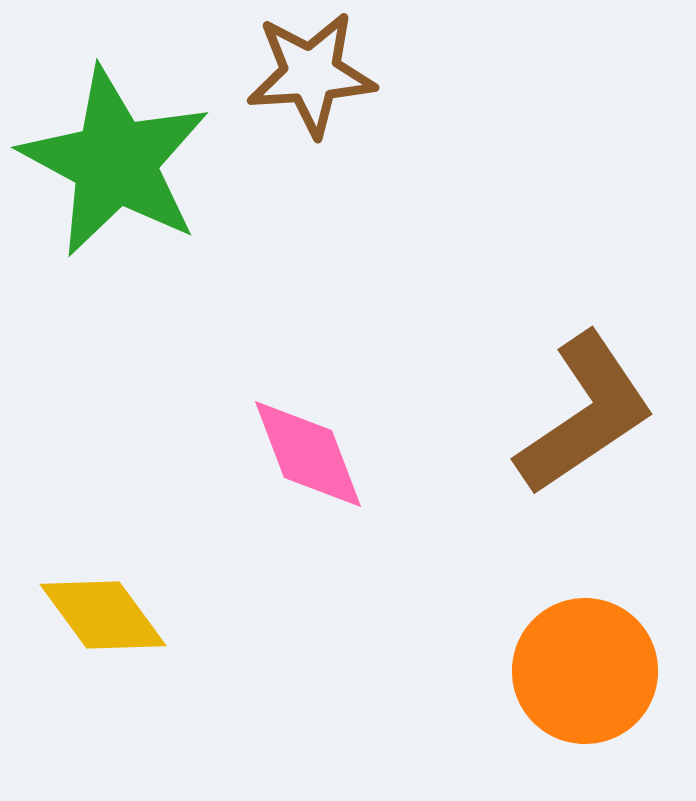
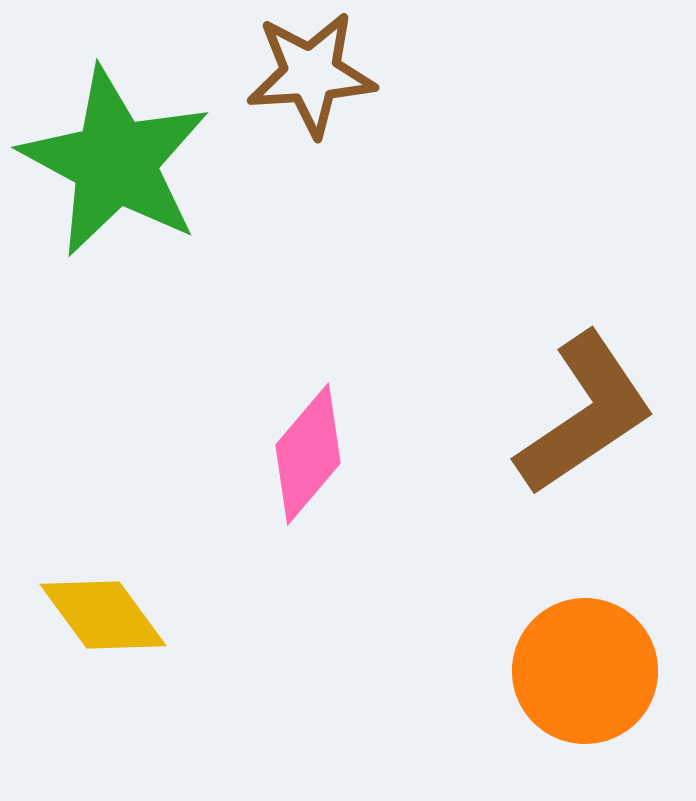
pink diamond: rotated 61 degrees clockwise
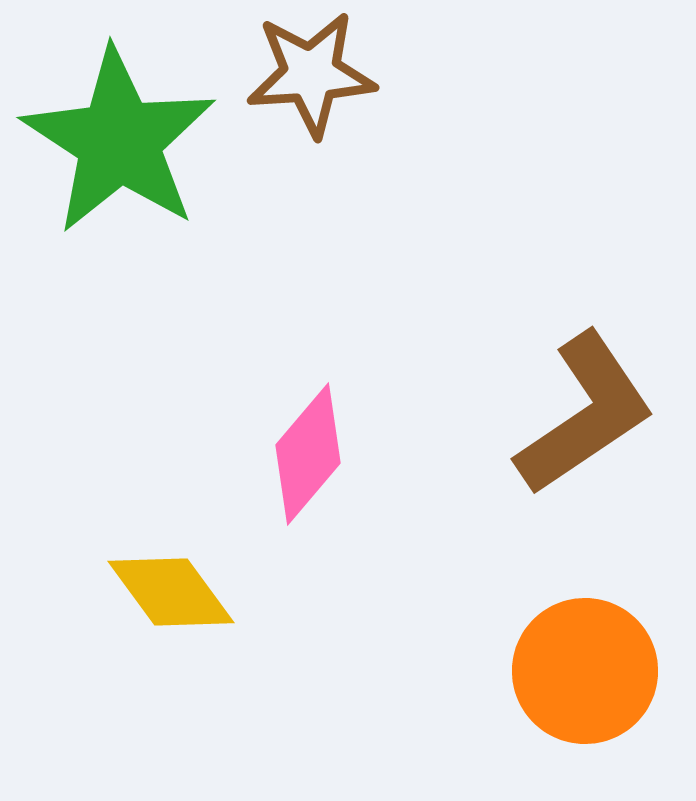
green star: moved 4 px right, 21 px up; rotated 5 degrees clockwise
yellow diamond: moved 68 px right, 23 px up
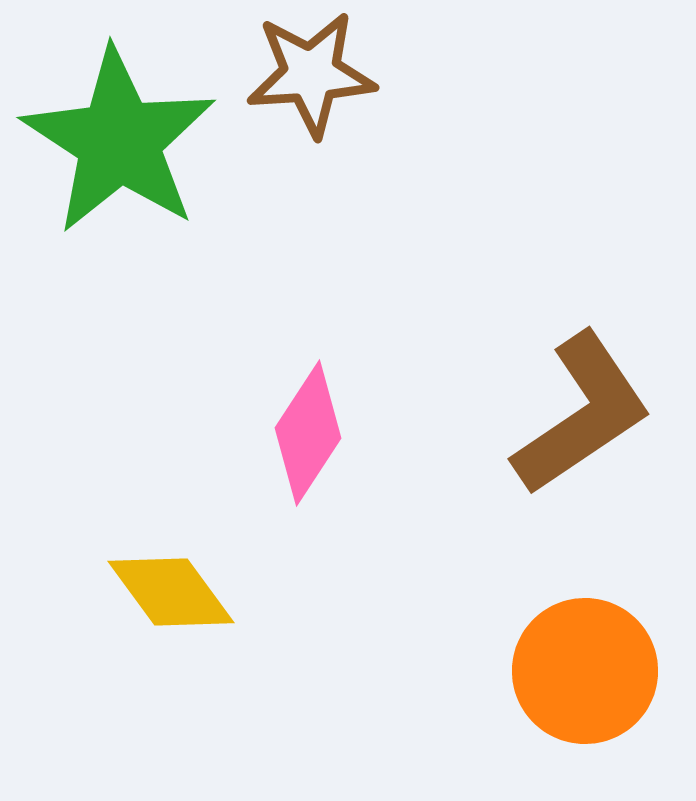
brown L-shape: moved 3 px left
pink diamond: moved 21 px up; rotated 7 degrees counterclockwise
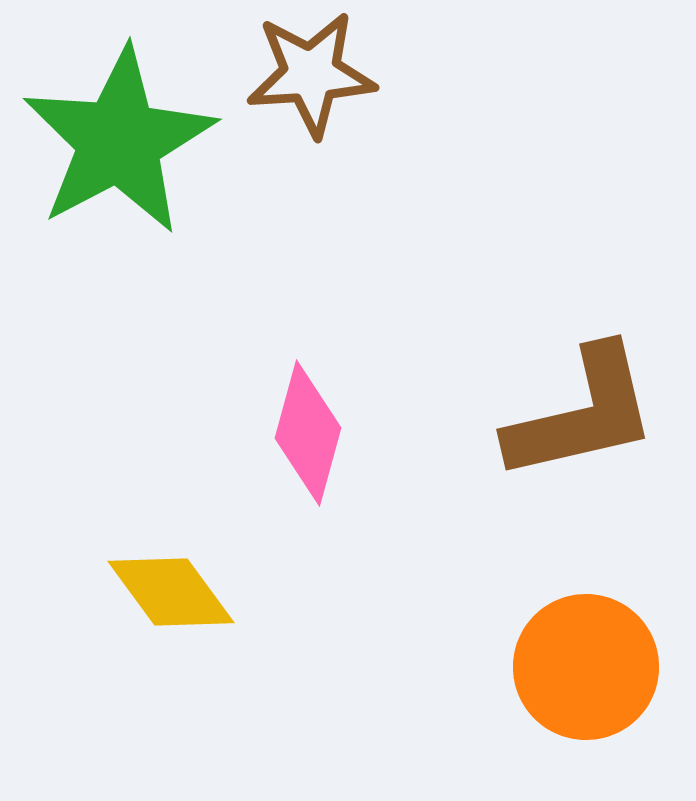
green star: rotated 11 degrees clockwise
brown L-shape: rotated 21 degrees clockwise
pink diamond: rotated 18 degrees counterclockwise
orange circle: moved 1 px right, 4 px up
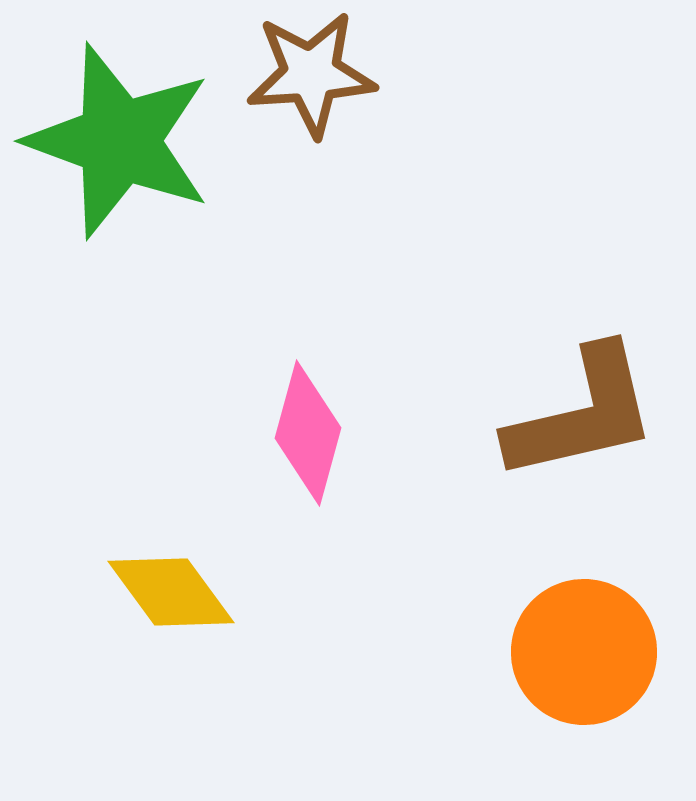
green star: rotated 24 degrees counterclockwise
orange circle: moved 2 px left, 15 px up
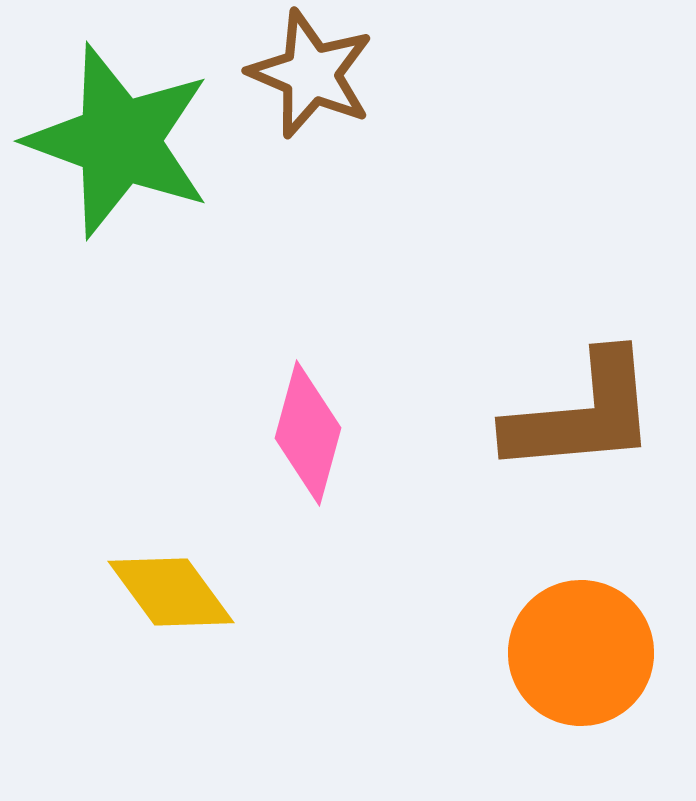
brown star: rotated 27 degrees clockwise
brown L-shape: rotated 8 degrees clockwise
orange circle: moved 3 px left, 1 px down
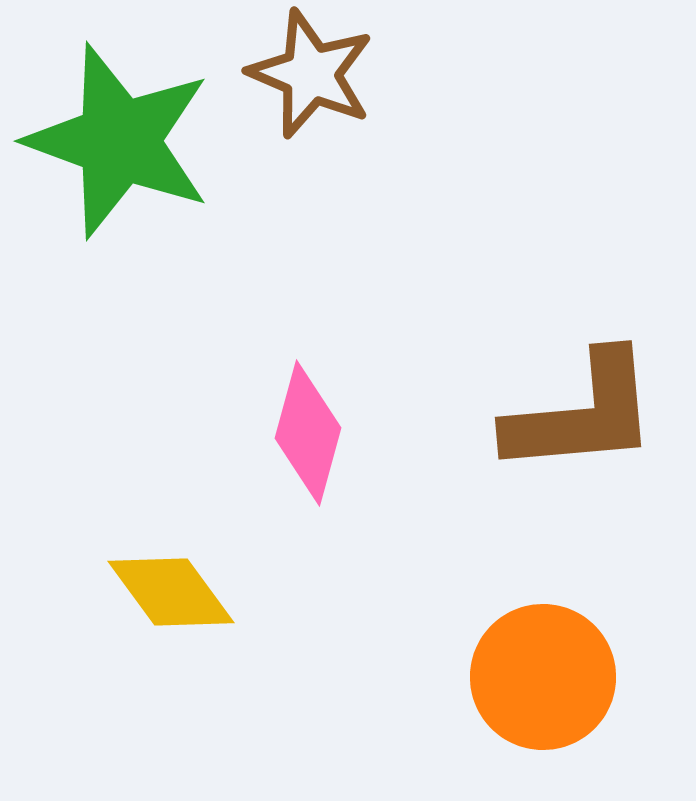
orange circle: moved 38 px left, 24 px down
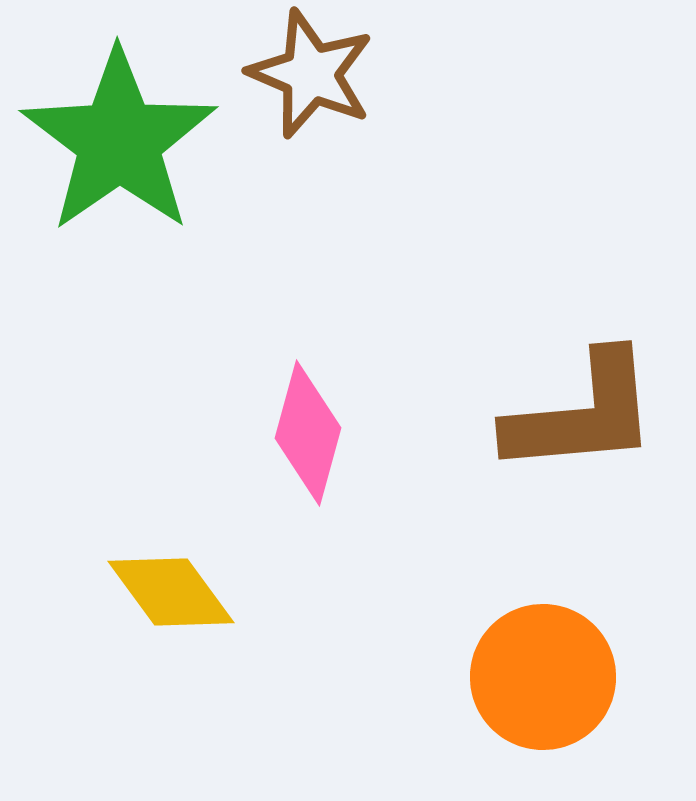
green star: rotated 17 degrees clockwise
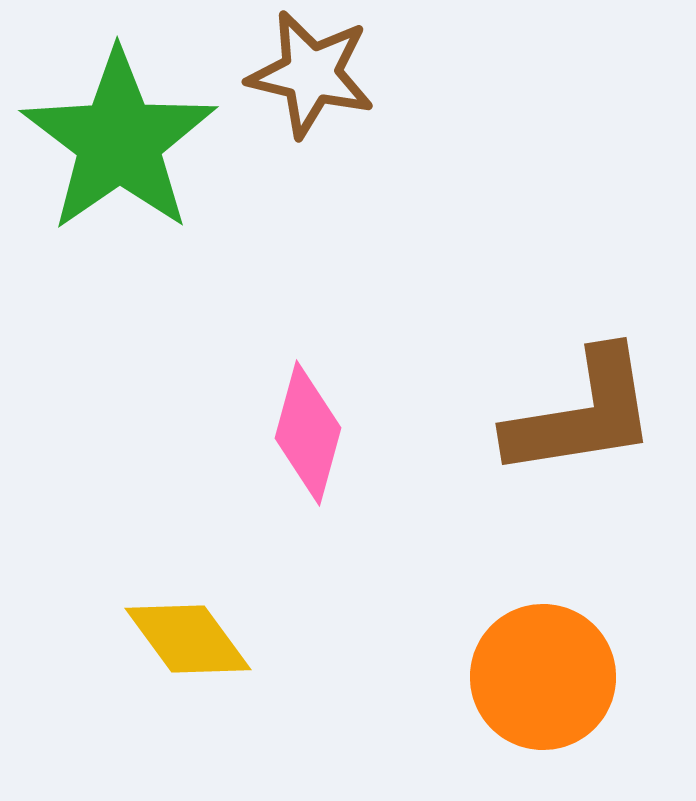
brown star: rotated 10 degrees counterclockwise
brown L-shape: rotated 4 degrees counterclockwise
yellow diamond: moved 17 px right, 47 px down
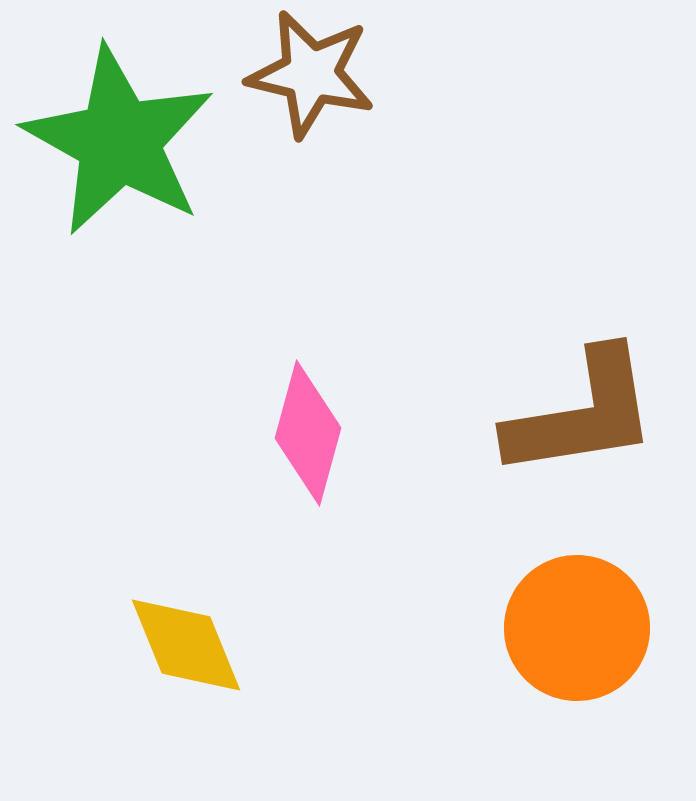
green star: rotated 8 degrees counterclockwise
yellow diamond: moved 2 px left, 6 px down; rotated 14 degrees clockwise
orange circle: moved 34 px right, 49 px up
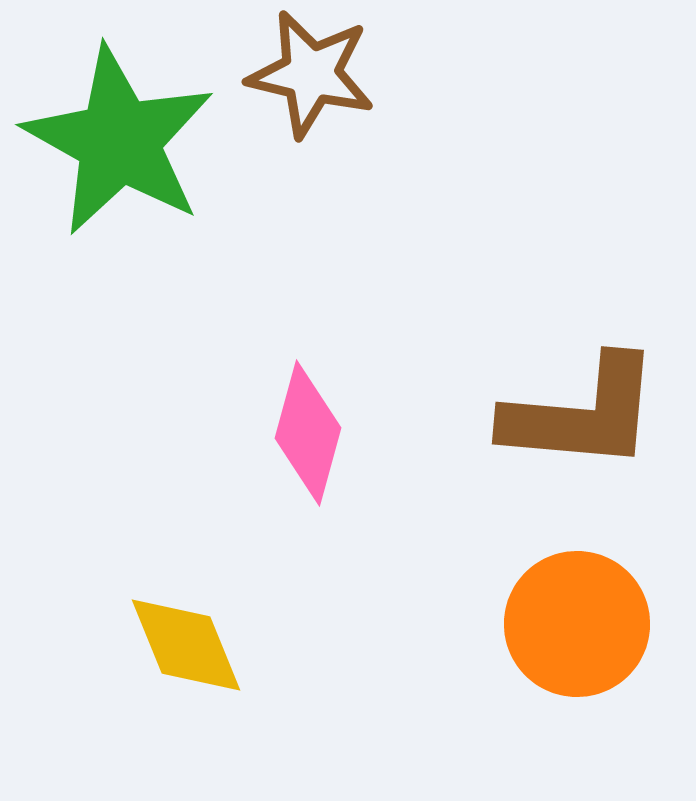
brown L-shape: rotated 14 degrees clockwise
orange circle: moved 4 px up
